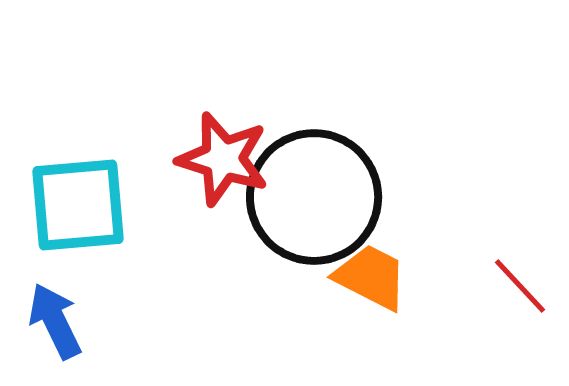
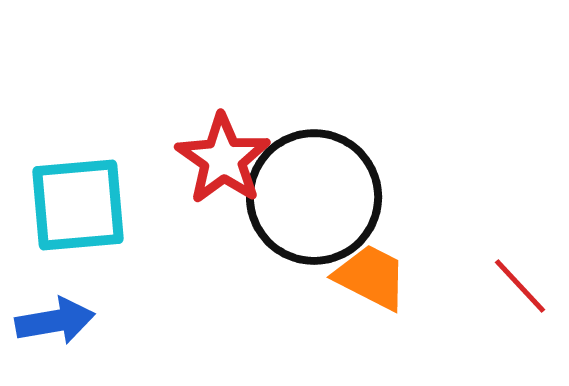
red star: rotated 18 degrees clockwise
blue arrow: rotated 106 degrees clockwise
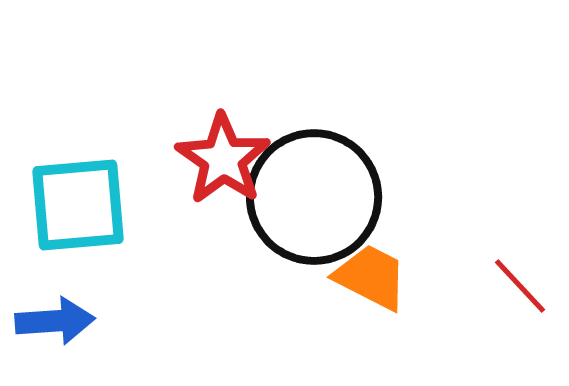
blue arrow: rotated 6 degrees clockwise
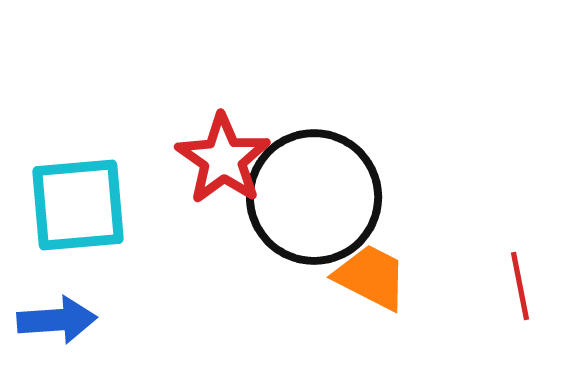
red line: rotated 32 degrees clockwise
blue arrow: moved 2 px right, 1 px up
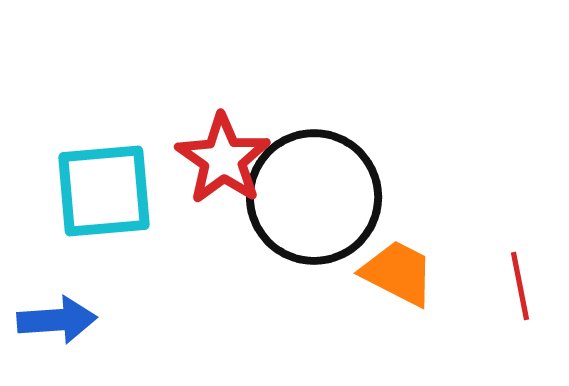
cyan square: moved 26 px right, 14 px up
orange trapezoid: moved 27 px right, 4 px up
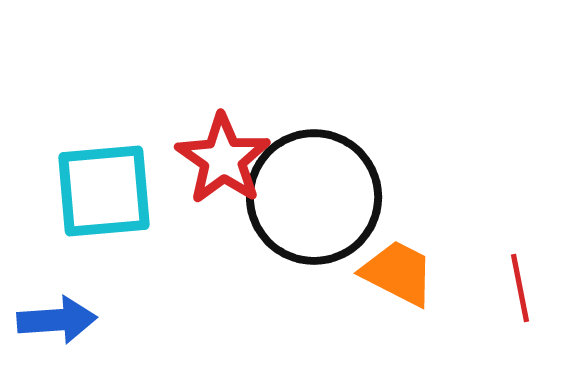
red line: moved 2 px down
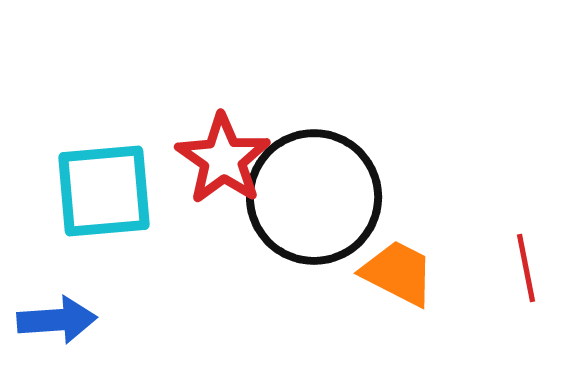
red line: moved 6 px right, 20 px up
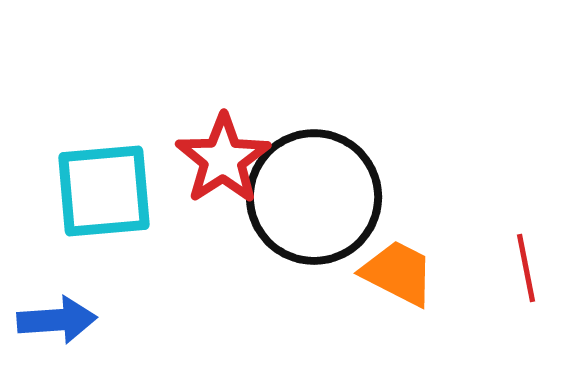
red star: rotated 4 degrees clockwise
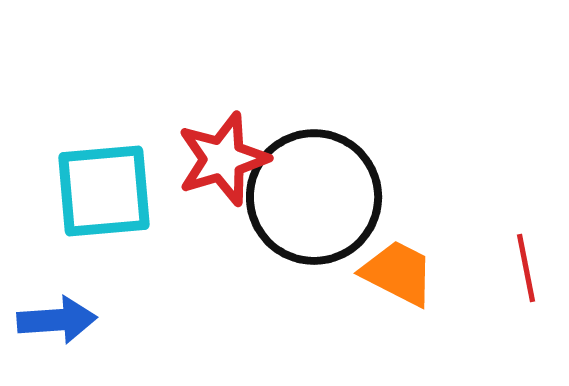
red star: rotated 16 degrees clockwise
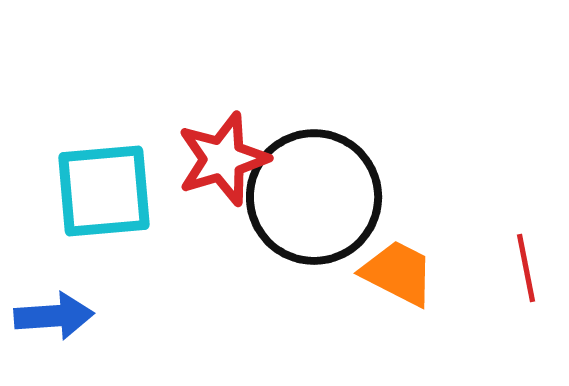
blue arrow: moved 3 px left, 4 px up
